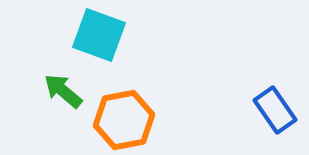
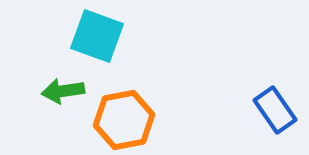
cyan square: moved 2 px left, 1 px down
green arrow: rotated 48 degrees counterclockwise
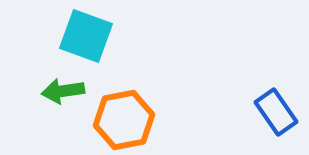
cyan square: moved 11 px left
blue rectangle: moved 1 px right, 2 px down
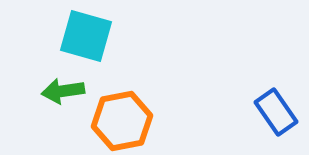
cyan square: rotated 4 degrees counterclockwise
orange hexagon: moved 2 px left, 1 px down
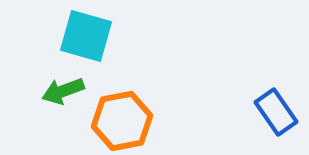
green arrow: rotated 12 degrees counterclockwise
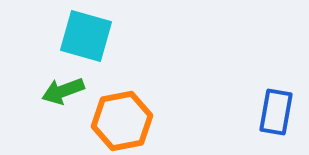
blue rectangle: rotated 45 degrees clockwise
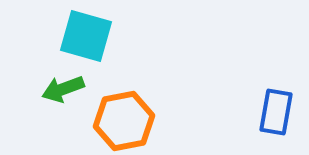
green arrow: moved 2 px up
orange hexagon: moved 2 px right
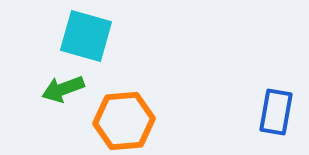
orange hexagon: rotated 6 degrees clockwise
